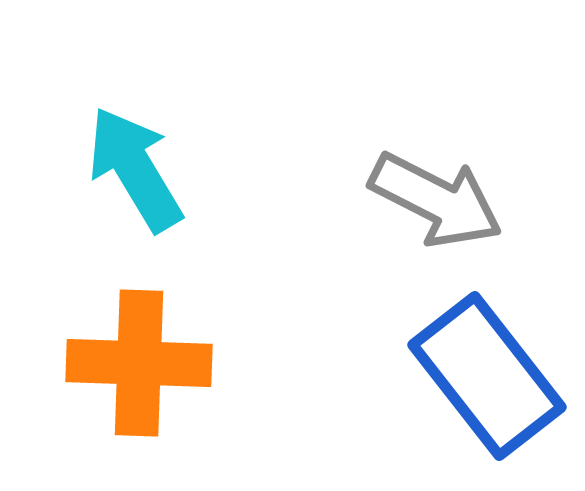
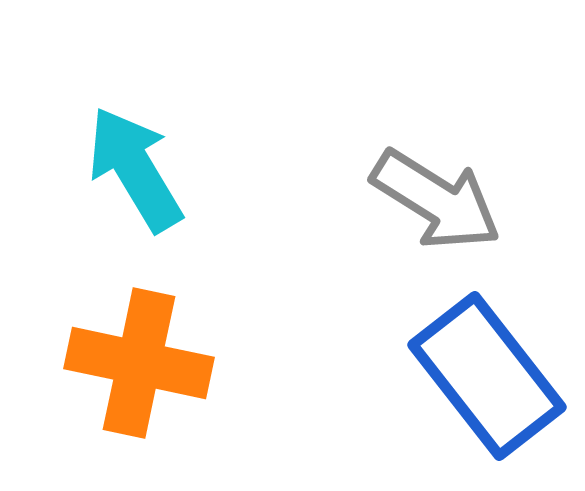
gray arrow: rotated 5 degrees clockwise
orange cross: rotated 10 degrees clockwise
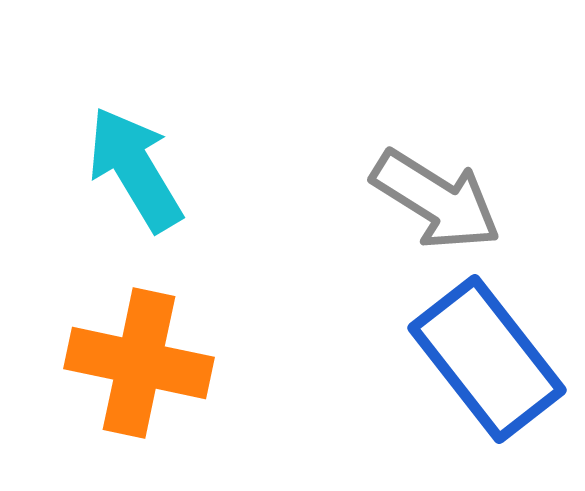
blue rectangle: moved 17 px up
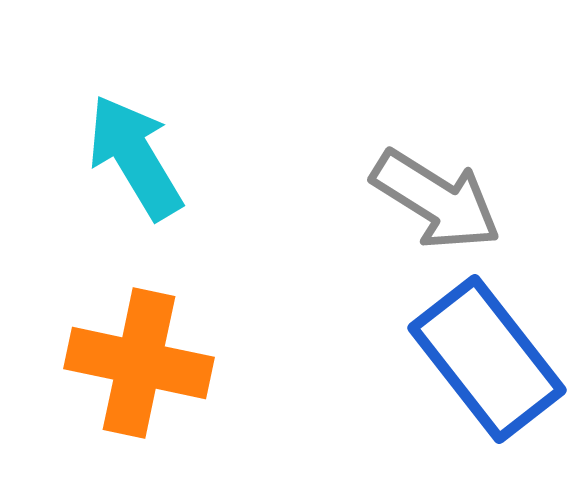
cyan arrow: moved 12 px up
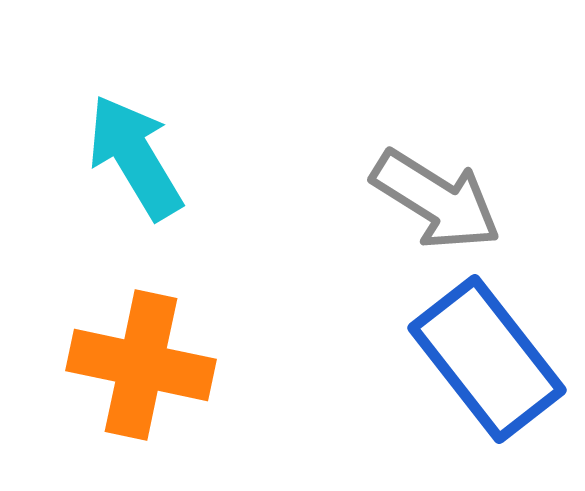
orange cross: moved 2 px right, 2 px down
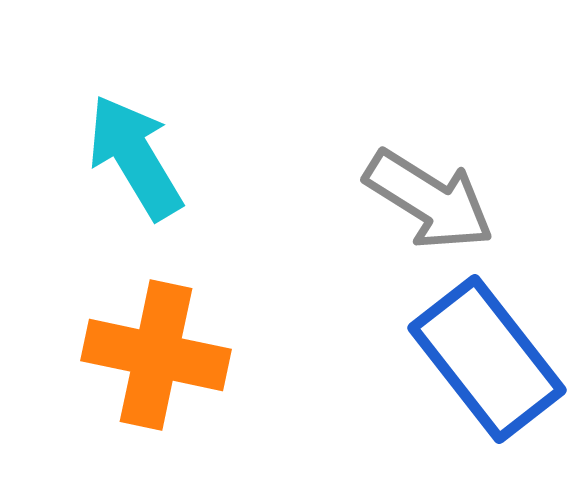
gray arrow: moved 7 px left
orange cross: moved 15 px right, 10 px up
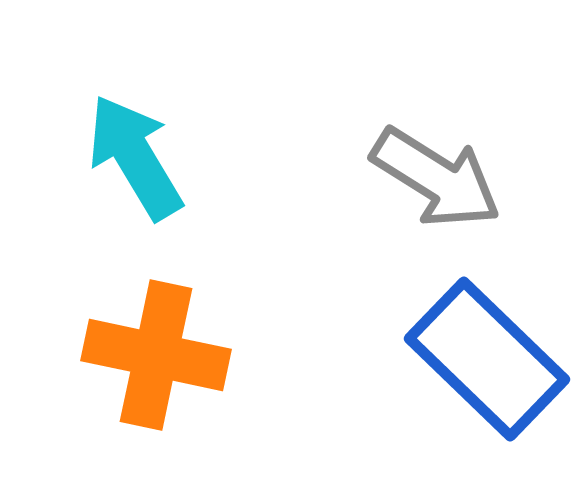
gray arrow: moved 7 px right, 22 px up
blue rectangle: rotated 8 degrees counterclockwise
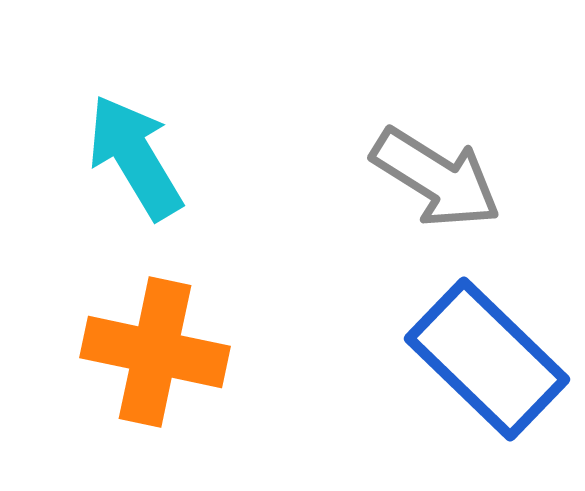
orange cross: moved 1 px left, 3 px up
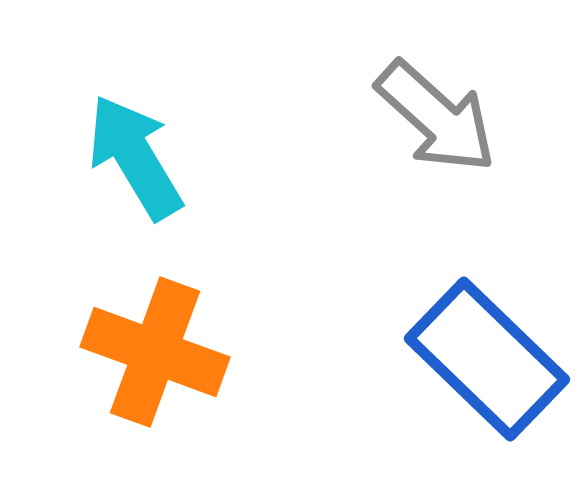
gray arrow: moved 61 px up; rotated 10 degrees clockwise
orange cross: rotated 8 degrees clockwise
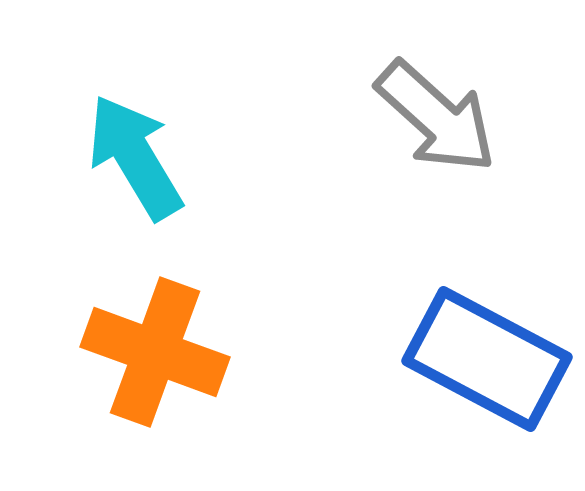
blue rectangle: rotated 16 degrees counterclockwise
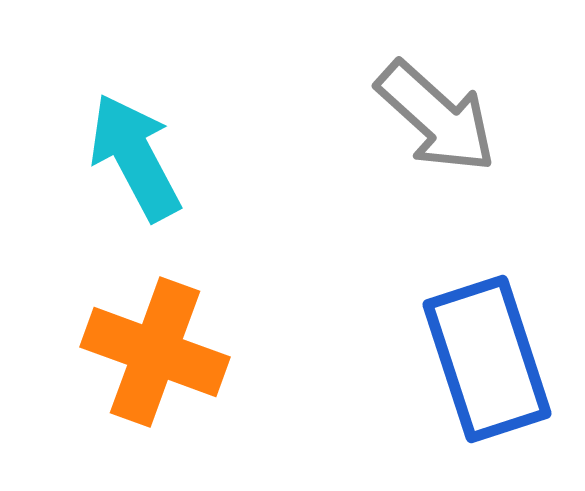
cyan arrow: rotated 3 degrees clockwise
blue rectangle: rotated 44 degrees clockwise
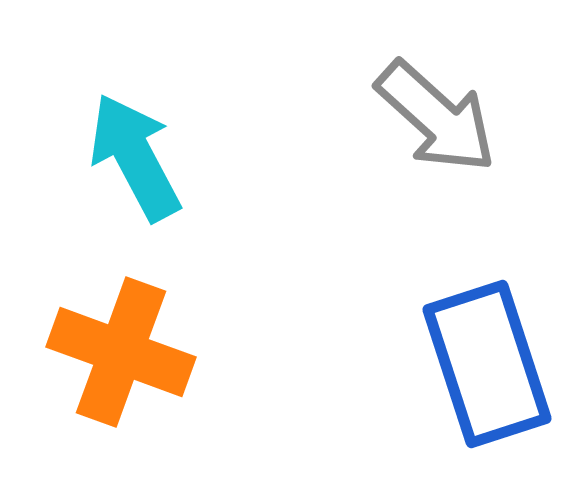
orange cross: moved 34 px left
blue rectangle: moved 5 px down
